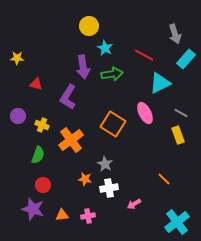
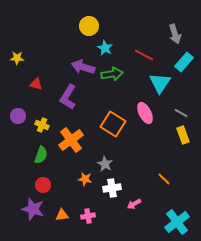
cyan rectangle: moved 2 px left, 3 px down
purple arrow: rotated 115 degrees clockwise
cyan triangle: rotated 30 degrees counterclockwise
yellow rectangle: moved 5 px right
green semicircle: moved 3 px right
white cross: moved 3 px right
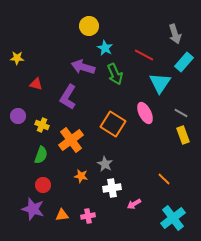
green arrow: moved 3 px right; rotated 75 degrees clockwise
orange star: moved 4 px left, 3 px up
cyan cross: moved 4 px left, 4 px up
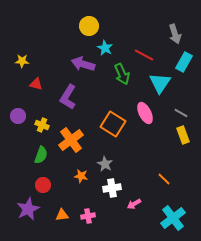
yellow star: moved 5 px right, 3 px down
cyan rectangle: rotated 12 degrees counterclockwise
purple arrow: moved 3 px up
green arrow: moved 7 px right
purple star: moved 5 px left; rotated 30 degrees clockwise
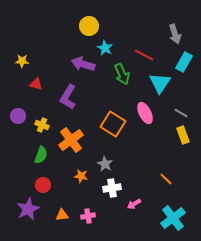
orange line: moved 2 px right
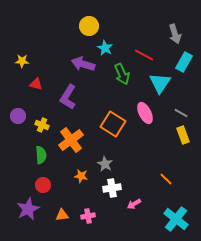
green semicircle: rotated 24 degrees counterclockwise
cyan cross: moved 3 px right, 1 px down; rotated 15 degrees counterclockwise
